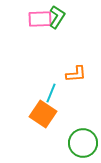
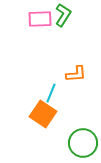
green L-shape: moved 6 px right, 2 px up
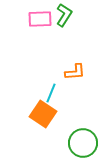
green L-shape: moved 1 px right
orange L-shape: moved 1 px left, 2 px up
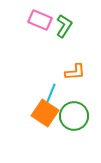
green L-shape: moved 11 px down
pink rectangle: moved 1 px down; rotated 25 degrees clockwise
orange square: moved 2 px right, 1 px up
green circle: moved 9 px left, 27 px up
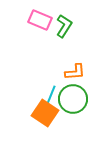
cyan line: moved 2 px down
green circle: moved 1 px left, 17 px up
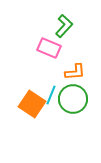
pink rectangle: moved 9 px right, 28 px down
green L-shape: rotated 10 degrees clockwise
orange square: moved 13 px left, 9 px up
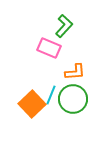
orange square: rotated 12 degrees clockwise
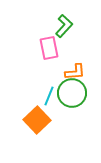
pink rectangle: rotated 55 degrees clockwise
cyan line: moved 2 px left, 1 px down
green circle: moved 1 px left, 6 px up
orange square: moved 5 px right, 16 px down
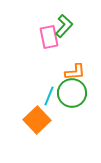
pink rectangle: moved 11 px up
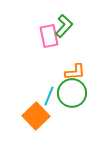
pink rectangle: moved 1 px up
orange square: moved 1 px left, 4 px up
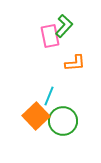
pink rectangle: moved 1 px right
orange L-shape: moved 9 px up
green circle: moved 9 px left, 28 px down
